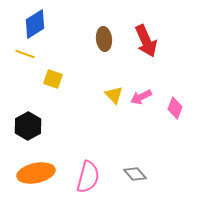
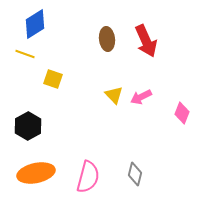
brown ellipse: moved 3 px right
pink diamond: moved 7 px right, 5 px down
gray diamond: rotated 55 degrees clockwise
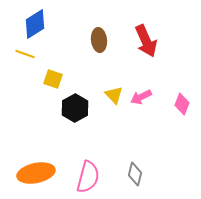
brown ellipse: moved 8 px left, 1 px down
pink diamond: moved 9 px up
black hexagon: moved 47 px right, 18 px up
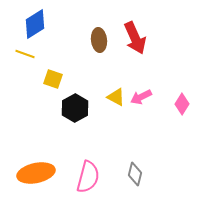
red arrow: moved 11 px left, 3 px up
yellow triangle: moved 2 px right, 2 px down; rotated 18 degrees counterclockwise
pink diamond: rotated 10 degrees clockwise
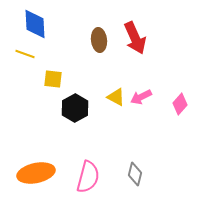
blue diamond: rotated 60 degrees counterclockwise
yellow square: rotated 12 degrees counterclockwise
pink diamond: moved 2 px left; rotated 10 degrees clockwise
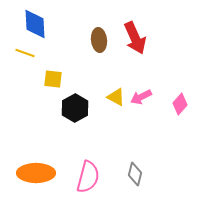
yellow line: moved 1 px up
orange ellipse: rotated 12 degrees clockwise
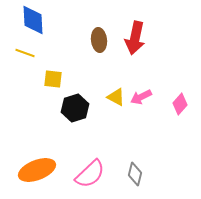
blue diamond: moved 2 px left, 4 px up
red arrow: rotated 36 degrees clockwise
black hexagon: rotated 12 degrees clockwise
orange ellipse: moved 1 px right, 3 px up; rotated 21 degrees counterclockwise
pink semicircle: moved 2 px right, 3 px up; rotated 32 degrees clockwise
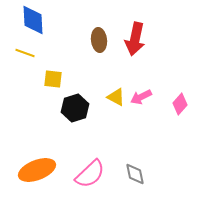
red arrow: moved 1 px down
gray diamond: rotated 25 degrees counterclockwise
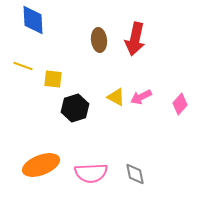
yellow line: moved 2 px left, 13 px down
orange ellipse: moved 4 px right, 5 px up
pink semicircle: moved 1 px right, 1 px up; rotated 40 degrees clockwise
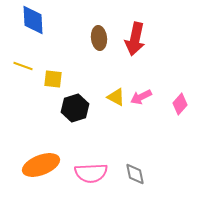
brown ellipse: moved 2 px up
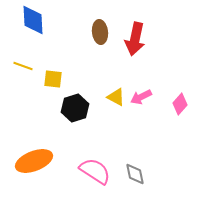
brown ellipse: moved 1 px right, 6 px up
orange ellipse: moved 7 px left, 4 px up
pink semicircle: moved 4 px right, 2 px up; rotated 144 degrees counterclockwise
